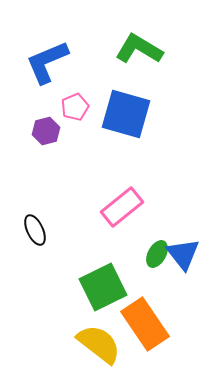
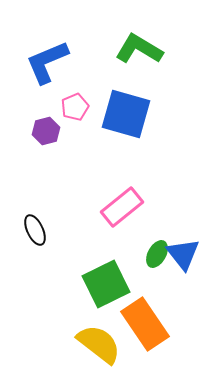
green square: moved 3 px right, 3 px up
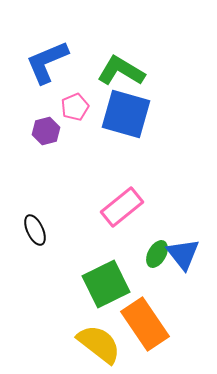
green L-shape: moved 18 px left, 22 px down
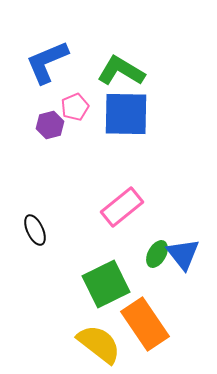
blue square: rotated 15 degrees counterclockwise
purple hexagon: moved 4 px right, 6 px up
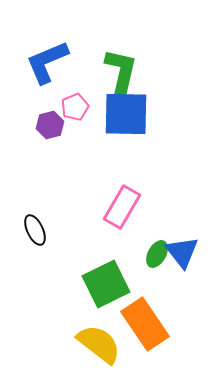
green L-shape: rotated 72 degrees clockwise
pink rectangle: rotated 21 degrees counterclockwise
blue triangle: moved 1 px left, 2 px up
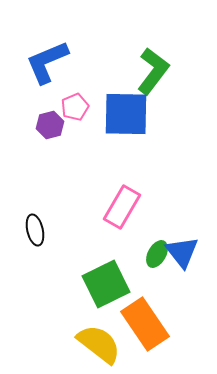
green L-shape: moved 32 px right; rotated 24 degrees clockwise
black ellipse: rotated 12 degrees clockwise
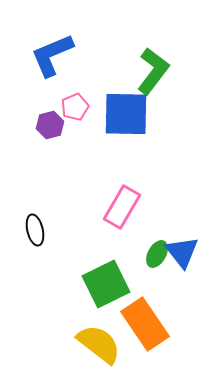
blue L-shape: moved 5 px right, 7 px up
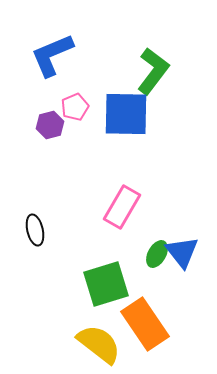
green square: rotated 9 degrees clockwise
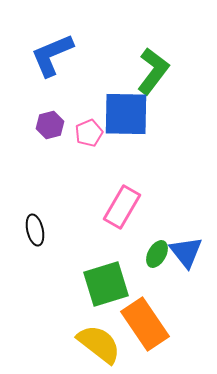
pink pentagon: moved 14 px right, 26 px down
blue triangle: moved 4 px right
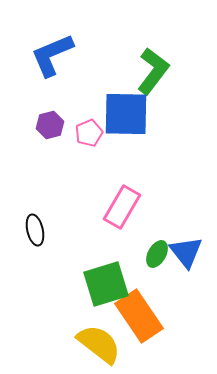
orange rectangle: moved 6 px left, 8 px up
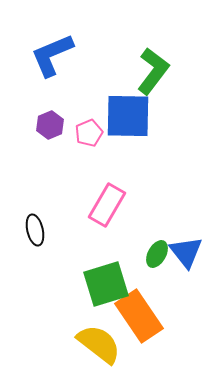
blue square: moved 2 px right, 2 px down
purple hexagon: rotated 8 degrees counterclockwise
pink rectangle: moved 15 px left, 2 px up
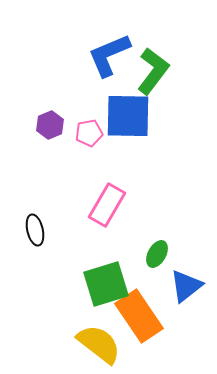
blue L-shape: moved 57 px right
pink pentagon: rotated 12 degrees clockwise
blue triangle: moved 34 px down; rotated 30 degrees clockwise
